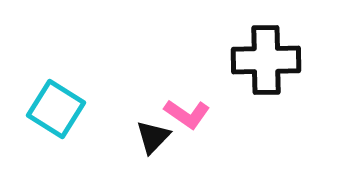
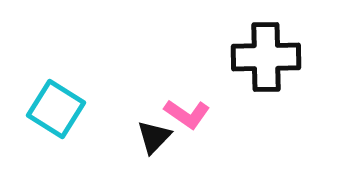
black cross: moved 3 px up
black triangle: moved 1 px right
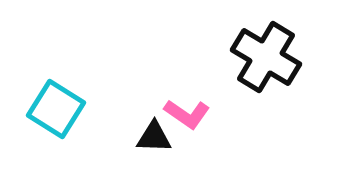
black cross: rotated 32 degrees clockwise
black triangle: rotated 48 degrees clockwise
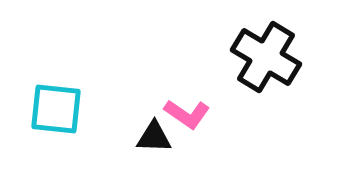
cyan square: rotated 26 degrees counterclockwise
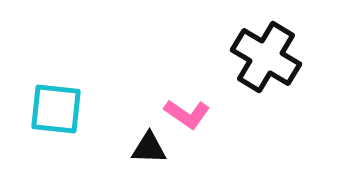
black triangle: moved 5 px left, 11 px down
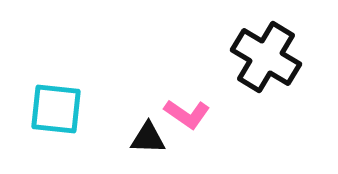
black triangle: moved 1 px left, 10 px up
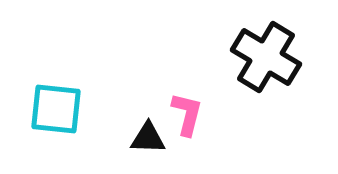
pink L-shape: rotated 111 degrees counterclockwise
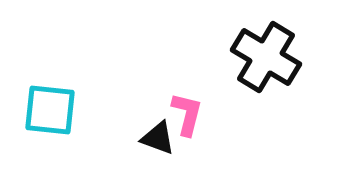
cyan square: moved 6 px left, 1 px down
black triangle: moved 10 px right; rotated 18 degrees clockwise
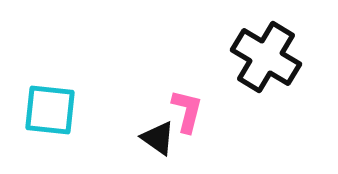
pink L-shape: moved 3 px up
black triangle: rotated 15 degrees clockwise
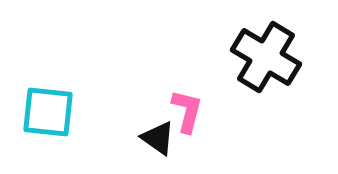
cyan square: moved 2 px left, 2 px down
